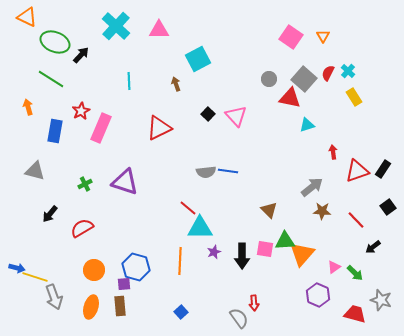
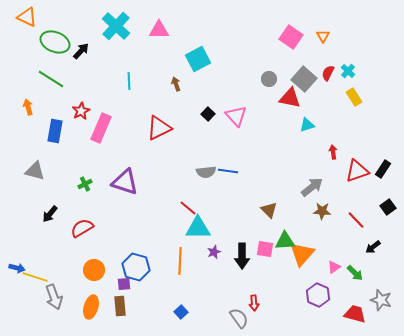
black arrow at (81, 55): moved 4 px up
cyan triangle at (200, 228): moved 2 px left
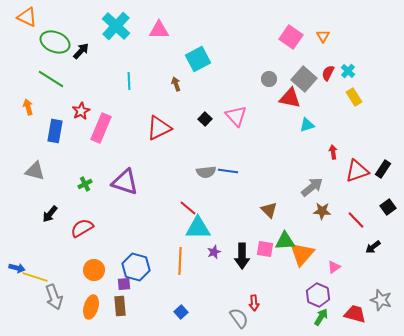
black square at (208, 114): moved 3 px left, 5 px down
green arrow at (355, 273): moved 34 px left, 44 px down; rotated 102 degrees counterclockwise
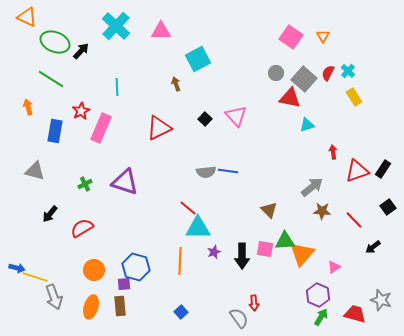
pink triangle at (159, 30): moved 2 px right, 1 px down
gray circle at (269, 79): moved 7 px right, 6 px up
cyan line at (129, 81): moved 12 px left, 6 px down
red line at (356, 220): moved 2 px left
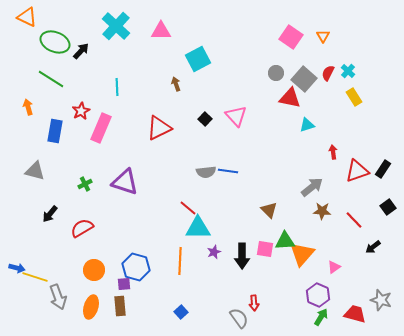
gray arrow at (54, 297): moved 4 px right
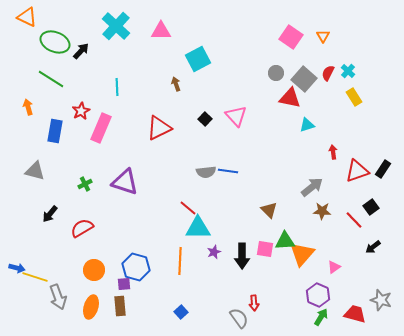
black square at (388, 207): moved 17 px left
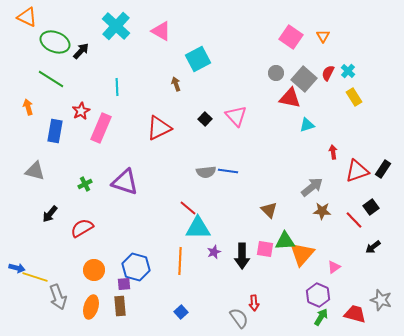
pink triangle at (161, 31): rotated 30 degrees clockwise
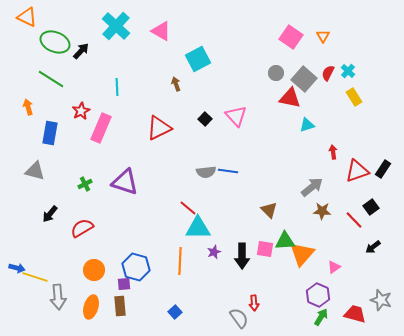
blue rectangle at (55, 131): moved 5 px left, 2 px down
gray arrow at (58, 297): rotated 15 degrees clockwise
blue square at (181, 312): moved 6 px left
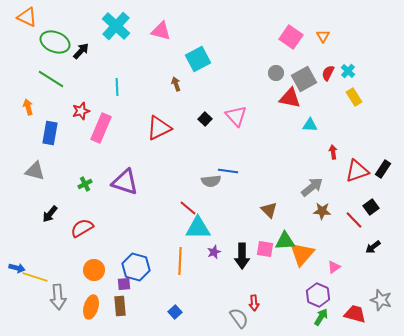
pink triangle at (161, 31): rotated 15 degrees counterclockwise
gray square at (304, 79): rotated 20 degrees clockwise
red star at (81, 111): rotated 12 degrees clockwise
cyan triangle at (307, 125): moved 3 px right; rotated 21 degrees clockwise
gray semicircle at (206, 172): moved 5 px right, 9 px down
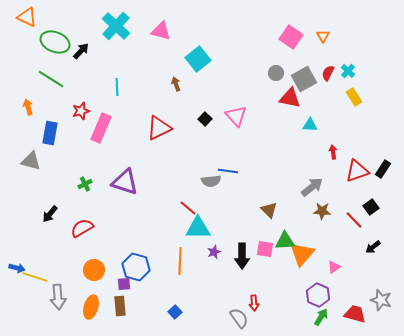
cyan square at (198, 59): rotated 10 degrees counterclockwise
gray triangle at (35, 171): moved 4 px left, 10 px up
